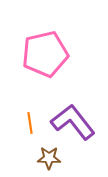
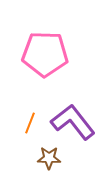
pink pentagon: rotated 15 degrees clockwise
orange line: rotated 30 degrees clockwise
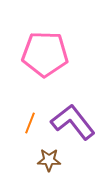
brown star: moved 2 px down
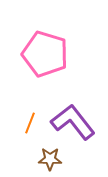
pink pentagon: rotated 15 degrees clockwise
brown star: moved 1 px right, 1 px up
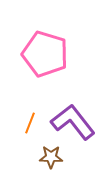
brown star: moved 1 px right, 2 px up
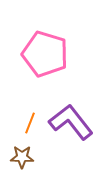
purple L-shape: moved 2 px left
brown star: moved 29 px left
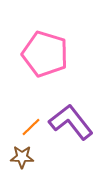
orange line: moved 1 px right, 4 px down; rotated 25 degrees clockwise
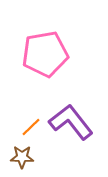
pink pentagon: rotated 27 degrees counterclockwise
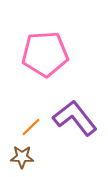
pink pentagon: rotated 6 degrees clockwise
purple L-shape: moved 4 px right, 4 px up
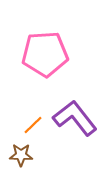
orange line: moved 2 px right, 2 px up
brown star: moved 1 px left, 2 px up
